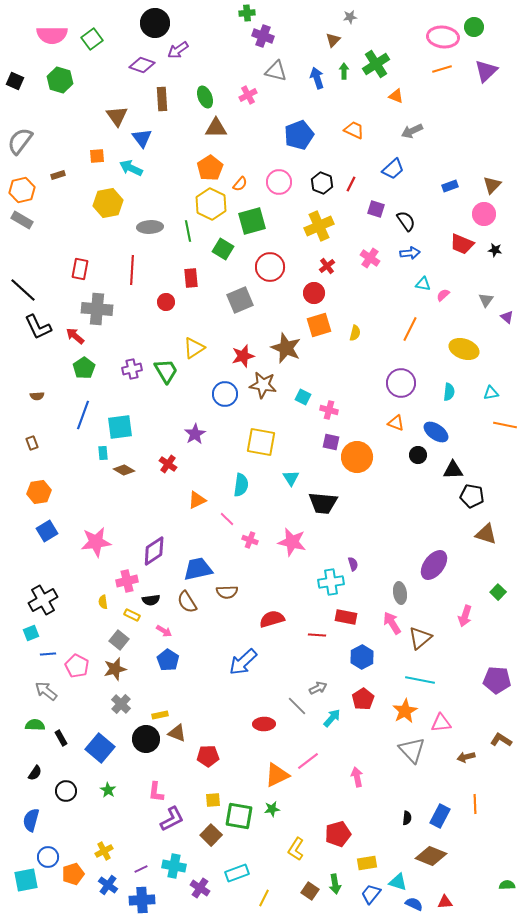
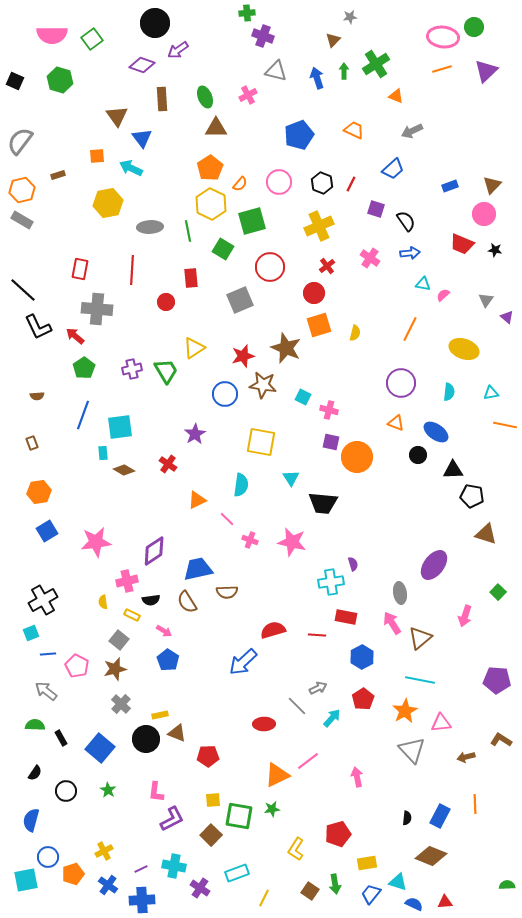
red semicircle at (272, 619): moved 1 px right, 11 px down
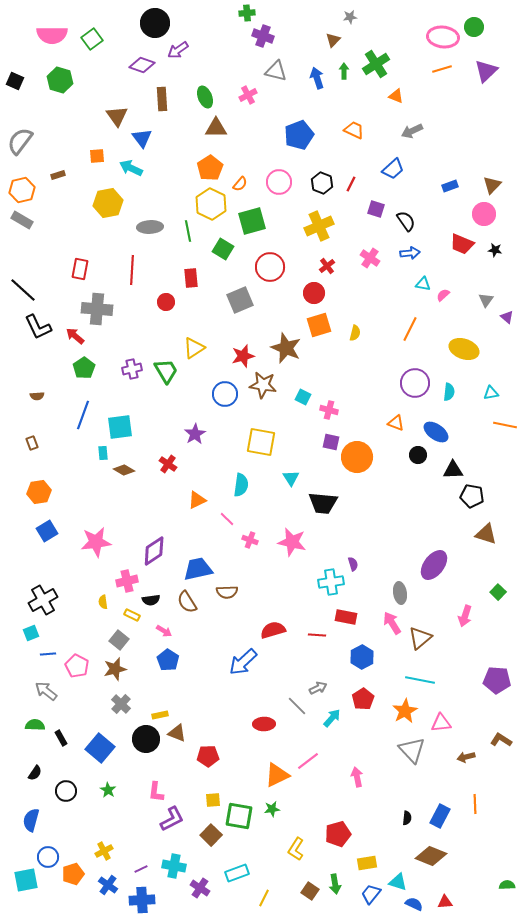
purple circle at (401, 383): moved 14 px right
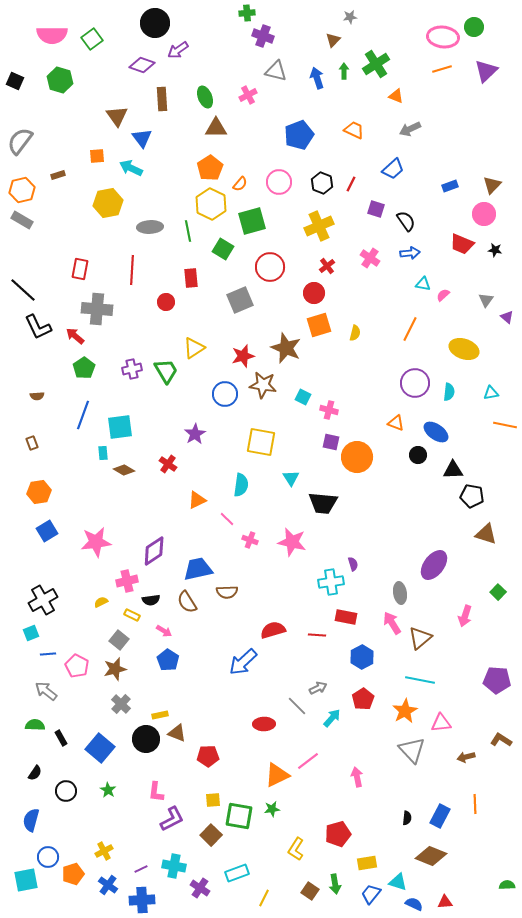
gray arrow at (412, 131): moved 2 px left, 2 px up
yellow semicircle at (103, 602): moved 2 px left; rotated 72 degrees clockwise
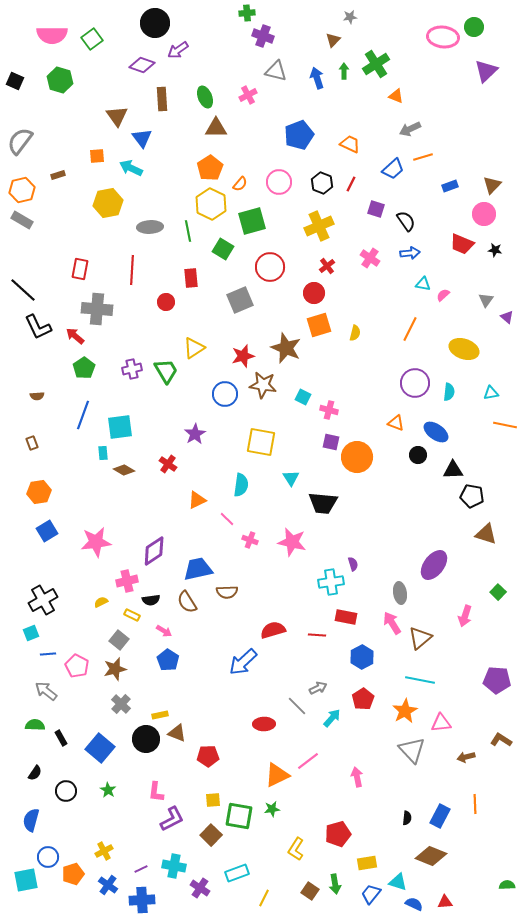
orange line at (442, 69): moved 19 px left, 88 px down
orange trapezoid at (354, 130): moved 4 px left, 14 px down
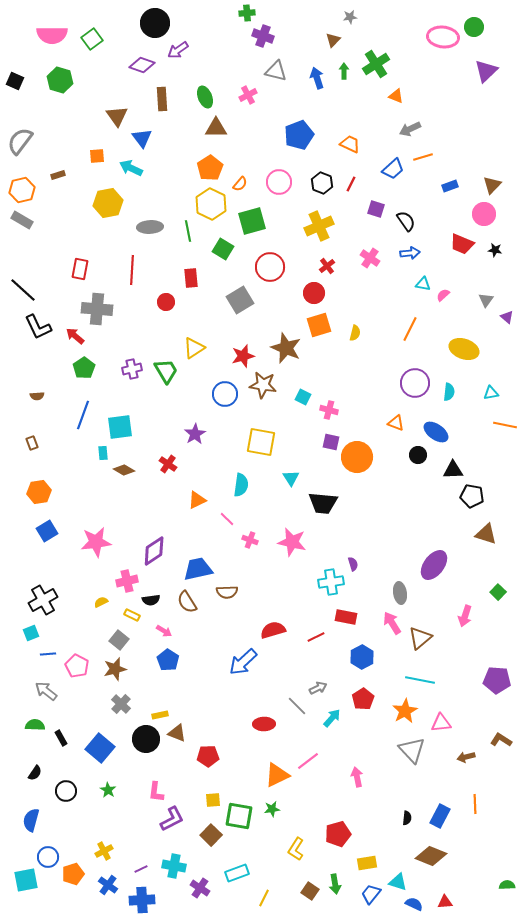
gray square at (240, 300): rotated 8 degrees counterclockwise
red line at (317, 635): moved 1 px left, 2 px down; rotated 30 degrees counterclockwise
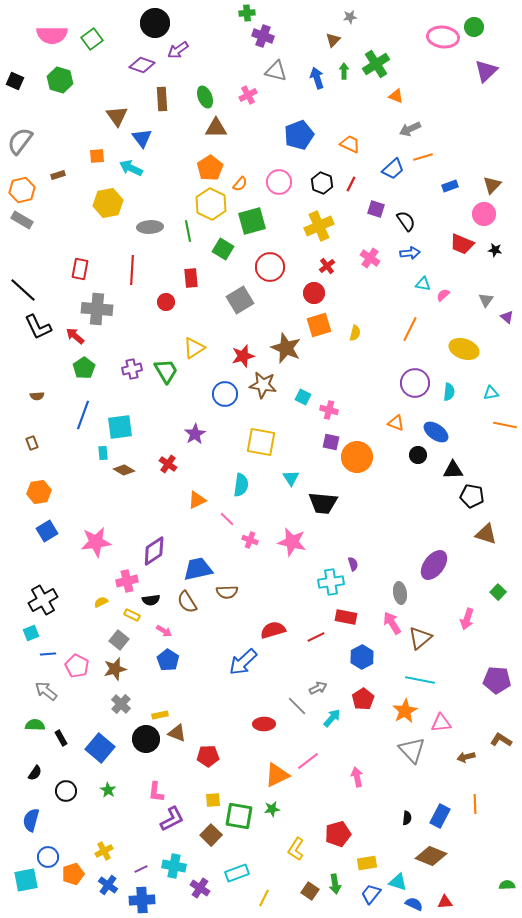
pink arrow at (465, 616): moved 2 px right, 3 px down
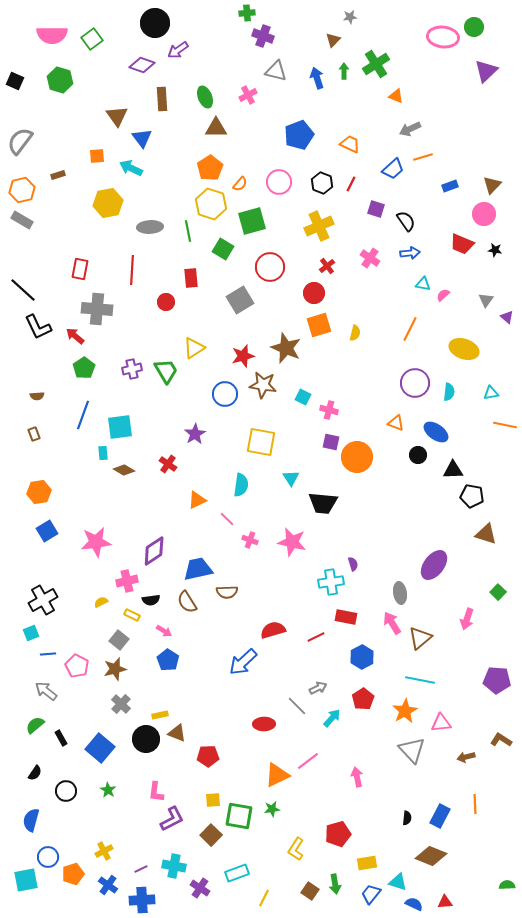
yellow hexagon at (211, 204): rotated 8 degrees counterclockwise
brown rectangle at (32, 443): moved 2 px right, 9 px up
green semicircle at (35, 725): rotated 42 degrees counterclockwise
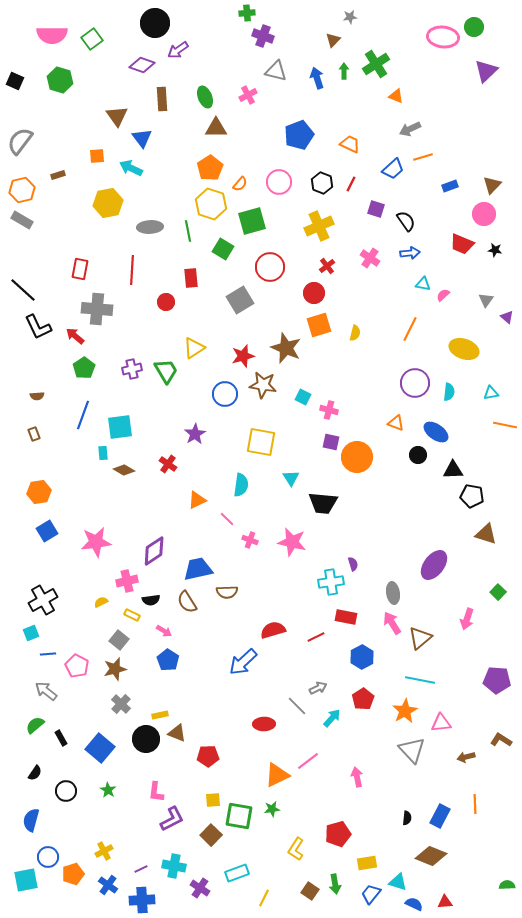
gray ellipse at (400, 593): moved 7 px left
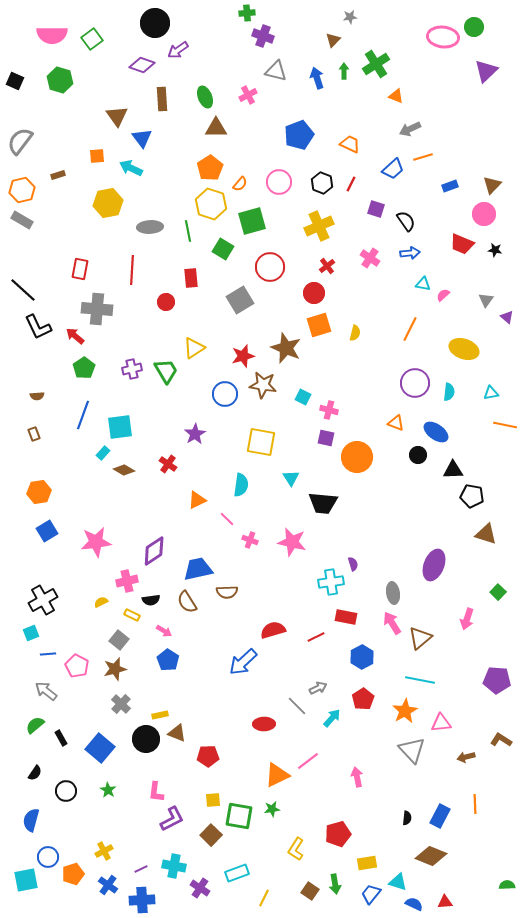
purple square at (331, 442): moved 5 px left, 4 px up
cyan rectangle at (103, 453): rotated 48 degrees clockwise
purple ellipse at (434, 565): rotated 16 degrees counterclockwise
